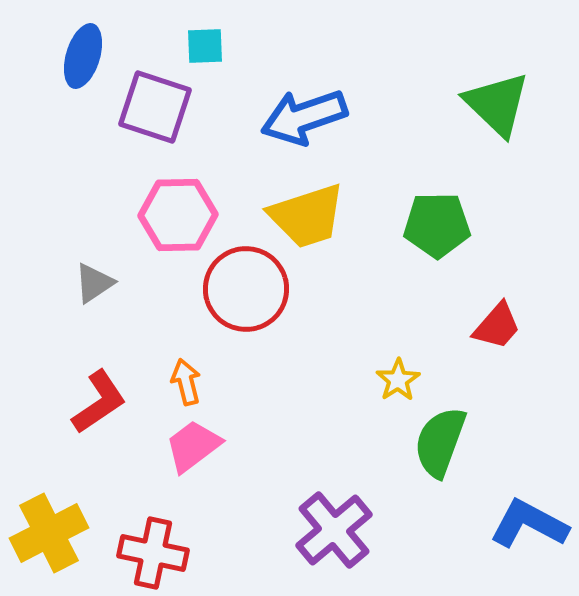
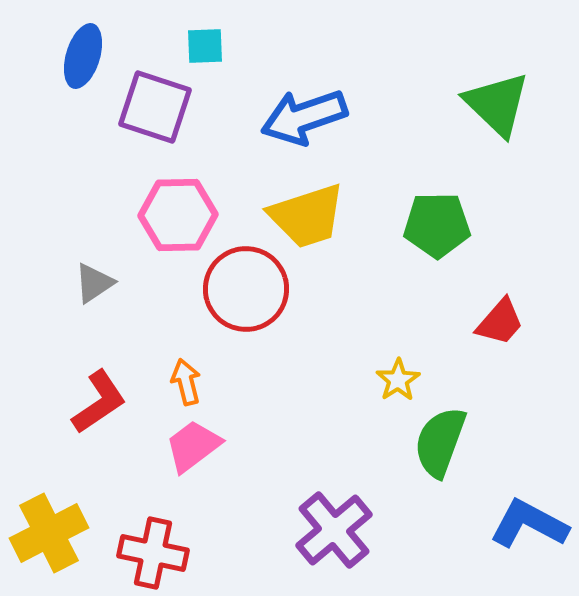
red trapezoid: moved 3 px right, 4 px up
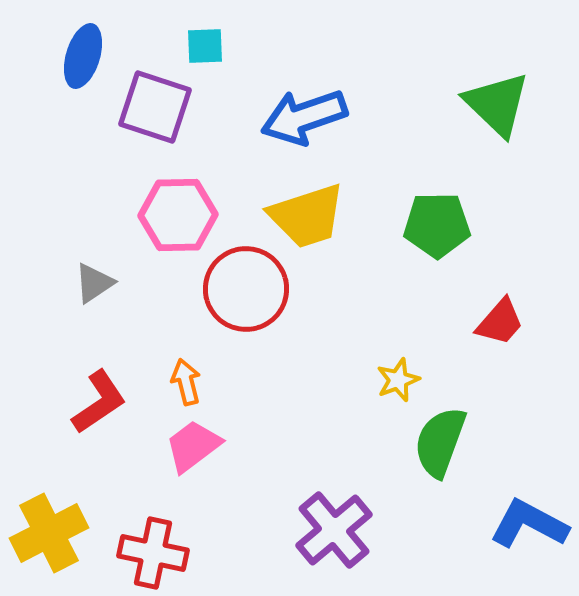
yellow star: rotated 12 degrees clockwise
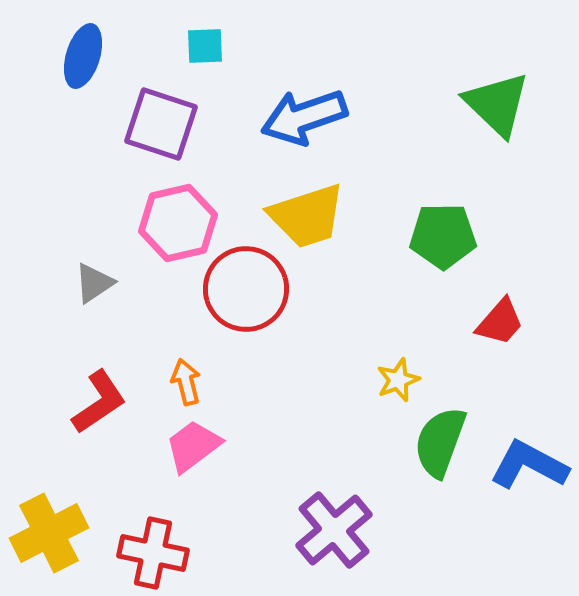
purple square: moved 6 px right, 17 px down
pink hexagon: moved 8 px down; rotated 12 degrees counterclockwise
green pentagon: moved 6 px right, 11 px down
blue L-shape: moved 59 px up
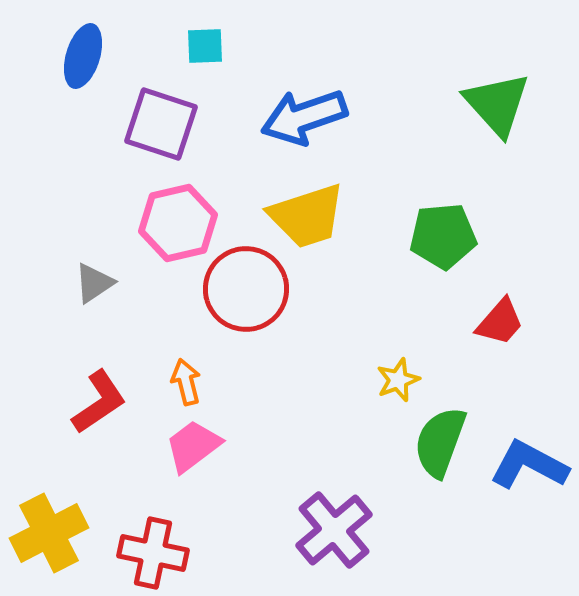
green triangle: rotated 4 degrees clockwise
green pentagon: rotated 4 degrees counterclockwise
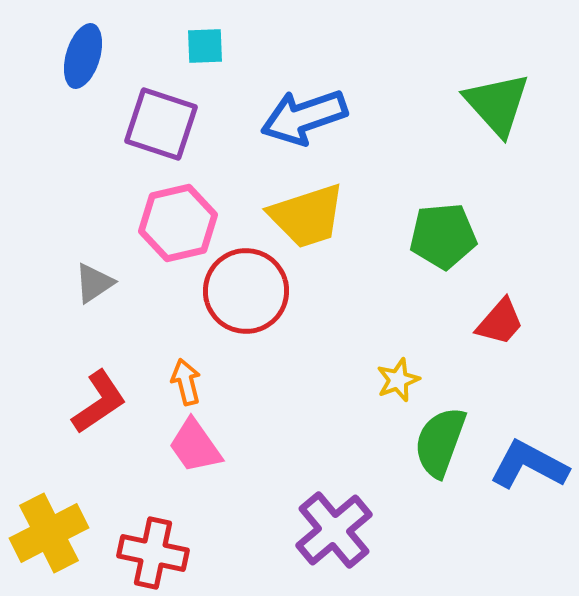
red circle: moved 2 px down
pink trapezoid: moved 2 px right; rotated 88 degrees counterclockwise
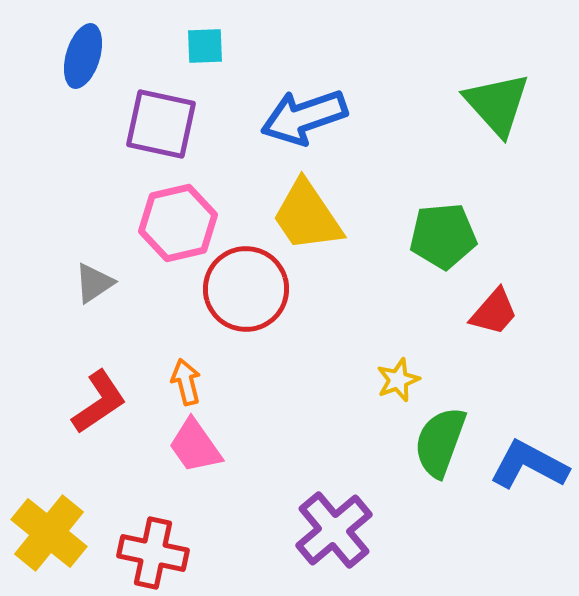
purple square: rotated 6 degrees counterclockwise
yellow trapezoid: rotated 74 degrees clockwise
red circle: moved 2 px up
red trapezoid: moved 6 px left, 10 px up
yellow cross: rotated 24 degrees counterclockwise
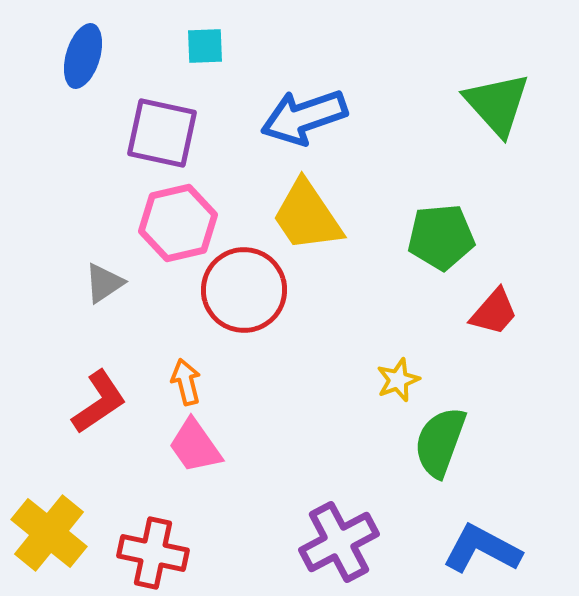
purple square: moved 1 px right, 9 px down
green pentagon: moved 2 px left, 1 px down
gray triangle: moved 10 px right
red circle: moved 2 px left, 1 px down
blue L-shape: moved 47 px left, 84 px down
purple cross: moved 5 px right, 12 px down; rotated 12 degrees clockwise
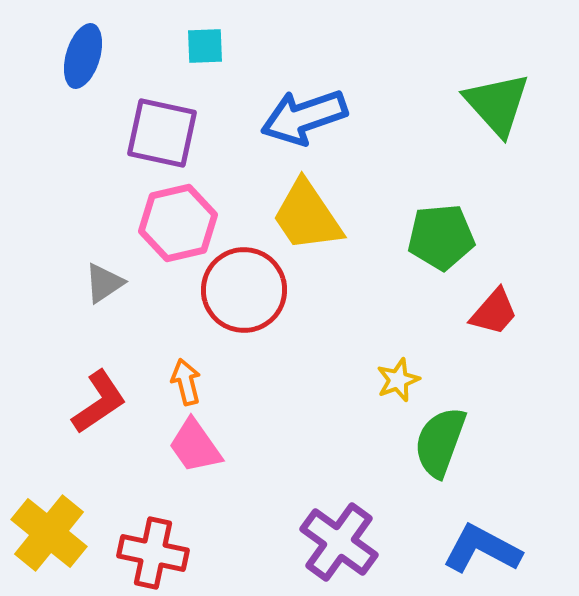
purple cross: rotated 26 degrees counterclockwise
